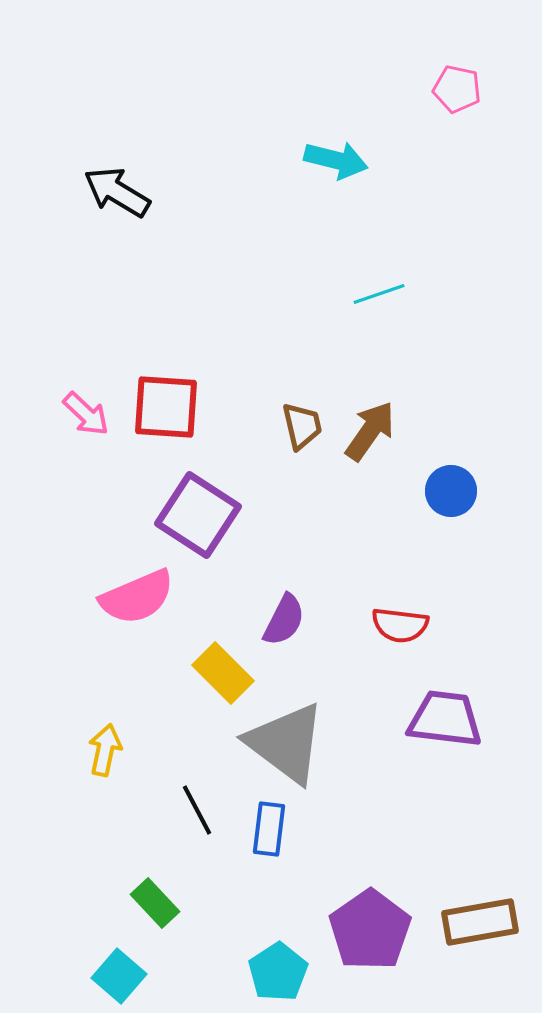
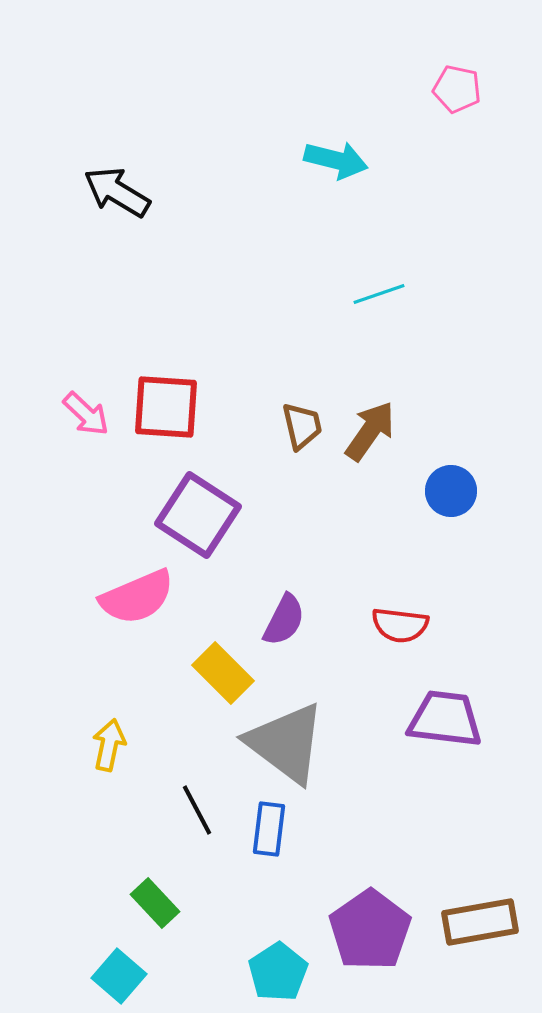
yellow arrow: moved 4 px right, 5 px up
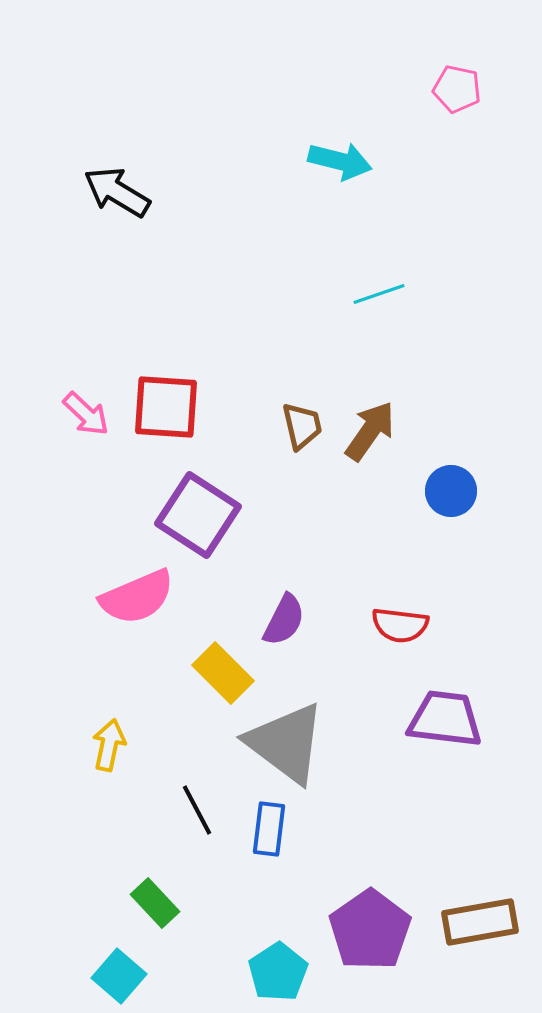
cyan arrow: moved 4 px right, 1 px down
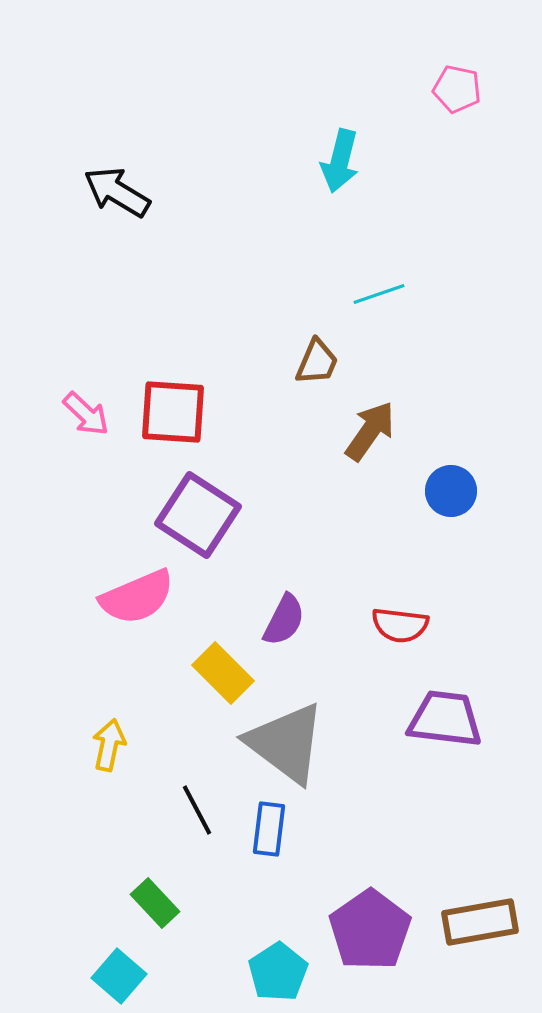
cyan arrow: rotated 90 degrees clockwise
red square: moved 7 px right, 5 px down
brown trapezoid: moved 15 px right, 64 px up; rotated 36 degrees clockwise
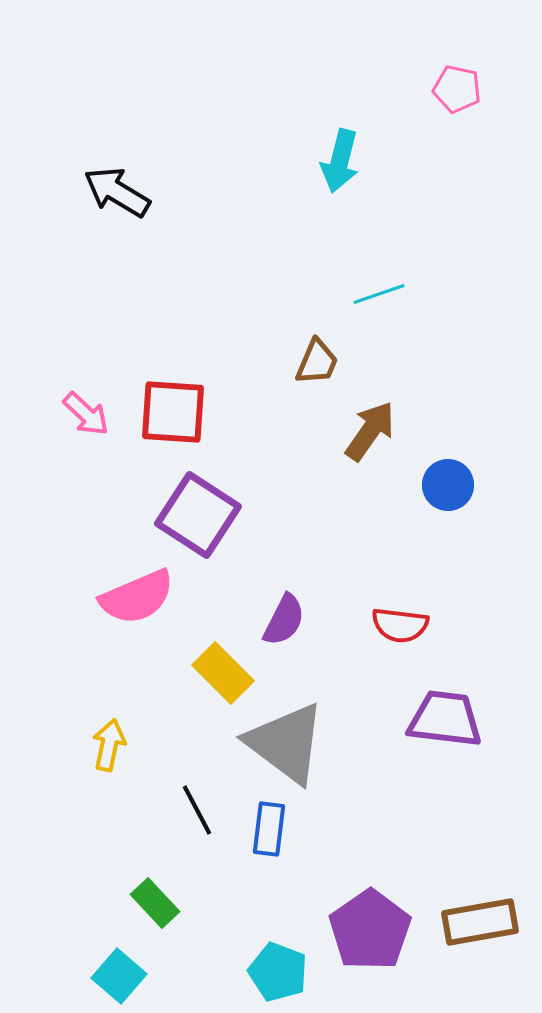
blue circle: moved 3 px left, 6 px up
cyan pentagon: rotated 18 degrees counterclockwise
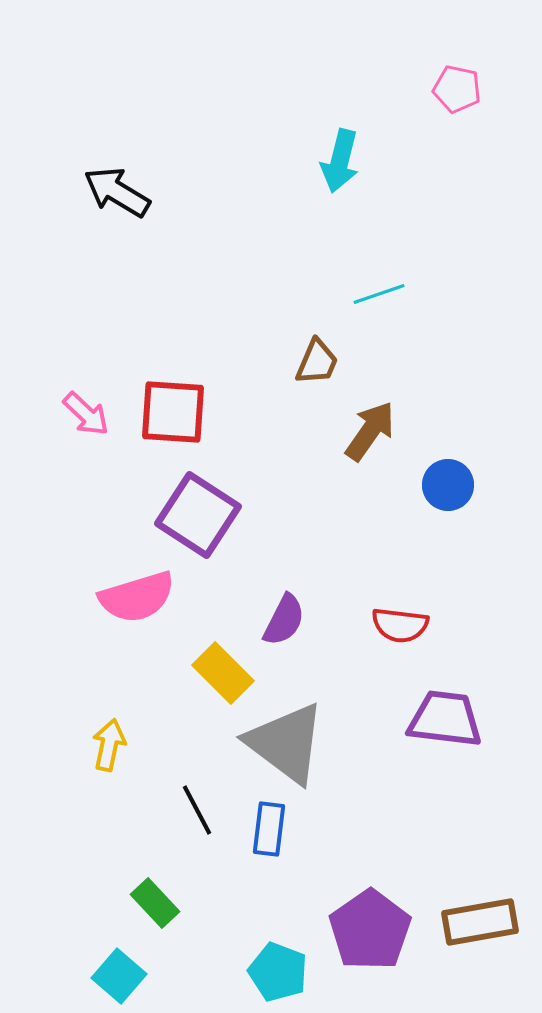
pink semicircle: rotated 6 degrees clockwise
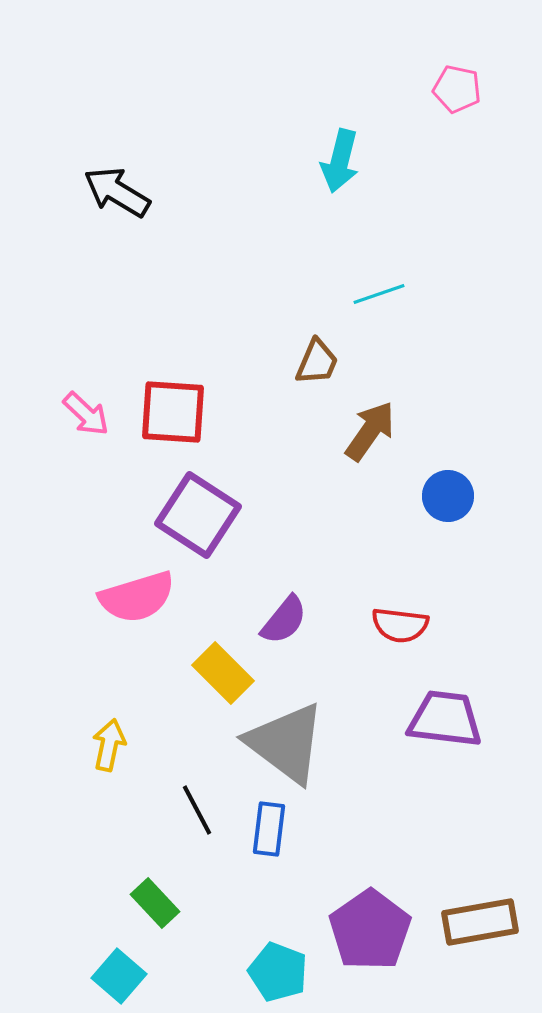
blue circle: moved 11 px down
purple semicircle: rotated 12 degrees clockwise
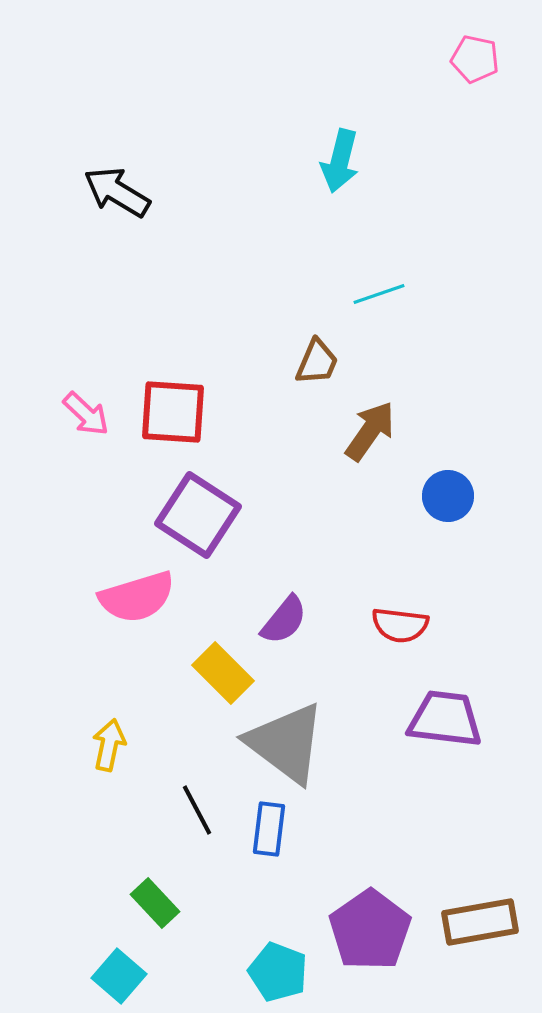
pink pentagon: moved 18 px right, 30 px up
